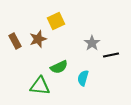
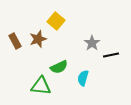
yellow square: rotated 24 degrees counterclockwise
green triangle: moved 1 px right
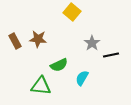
yellow square: moved 16 px right, 9 px up
brown star: rotated 24 degrees clockwise
green semicircle: moved 2 px up
cyan semicircle: moved 1 px left; rotated 14 degrees clockwise
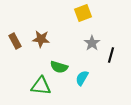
yellow square: moved 11 px right, 1 px down; rotated 30 degrees clockwise
brown star: moved 3 px right
black line: rotated 63 degrees counterclockwise
green semicircle: moved 2 px down; rotated 42 degrees clockwise
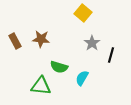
yellow square: rotated 30 degrees counterclockwise
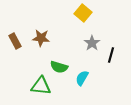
brown star: moved 1 px up
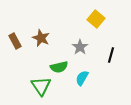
yellow square: moved 13 px right, 6 px down
brown star: rotated 18 degrees clockwise
gray star: moved 12 px left, 4 px down
green semicircle: rotated 30 degrees counterclockwise
green triangle: rotated 50 degrees clockwise
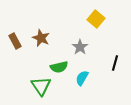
black line: moved 4 px right, 8 px down
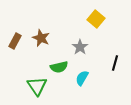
brown rectangle: rotated 56 degrees clockwise
green triangle: moved 4 px left
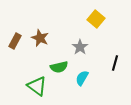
brown star: moved 1 px left
green triangle: rotated 20 degrees counterclockwise
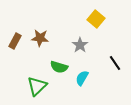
brown star: rotated 18 degrees counterclockwise
gray star: moved 2 px up
black line: rotated 49 degrees counterclockwise
green semicircle: rotated 30 degrees clockwise
green triangle: rotated 40 degrees clockwise
